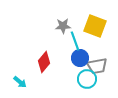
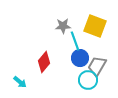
gray trapezoid: rotated 130 degrees clockwise
cyan circle: moved 1 px right, 1 px down
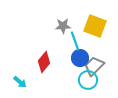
gray trapezoid: moved 3 px left; rotated 15 degrees clockwise
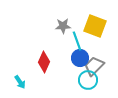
cyan line: moved 2 px right
red diamond: rotated 15 degrees counterclockwise
cyan arrow: rotated 16 degrees clockwise
